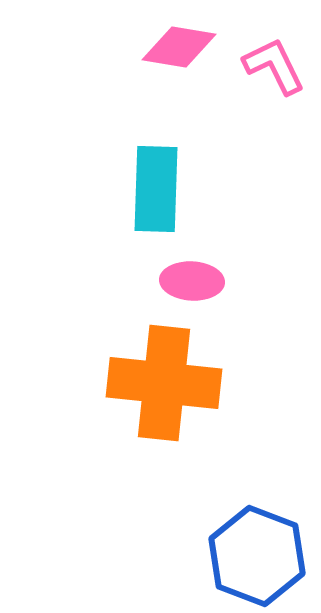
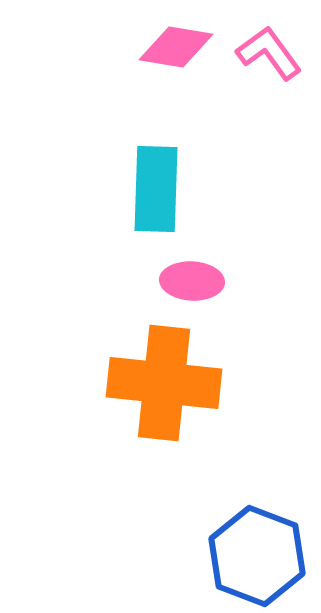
pink diamond: moved 3 px left
pink L-shape: moved 5 px left, 13 px up; rotated 10 degrees counterclockwise
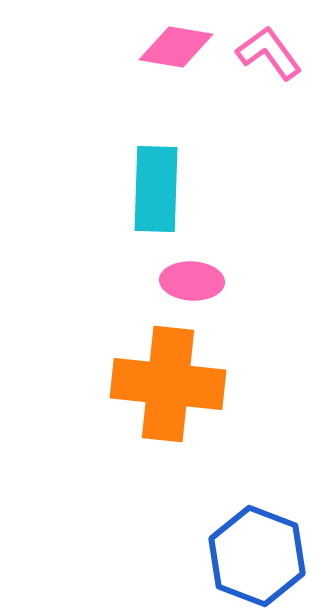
orange cross: moved 4 px right, 1 px down
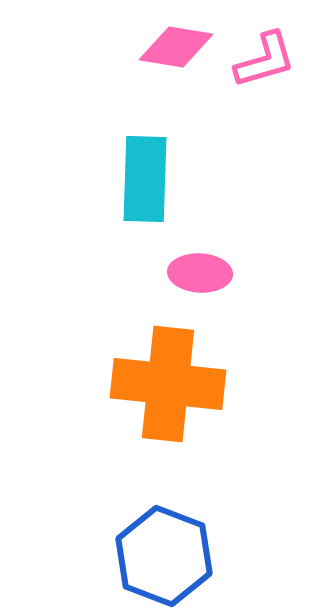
pink L-shape: moved 4 px left, 7 px down; rotated 110 degrees clockwise
cyan rectangle: moved 11 px left, 10 px up
pink ellipse: moved 8 px right, 8 px up
blue hexagon: moved 93 px left
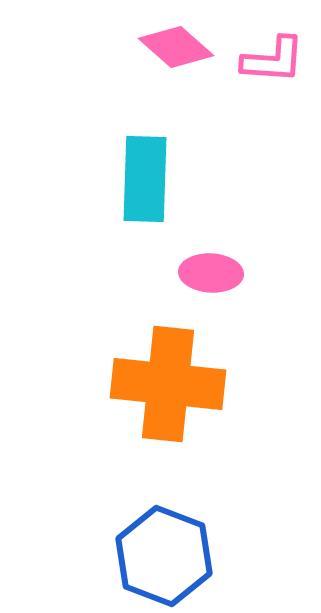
pink diamond: rotated 32 degrees clockwise
pink L-shape: moved 8 px right; rotated 20 degrees clockwise
pink ellipse: moved 11 px right
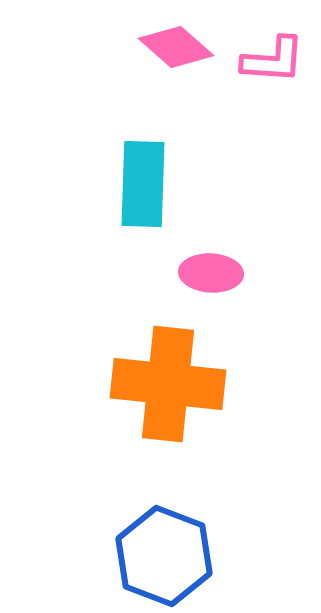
cyan rectangle: moved 2 px left, 5 px down
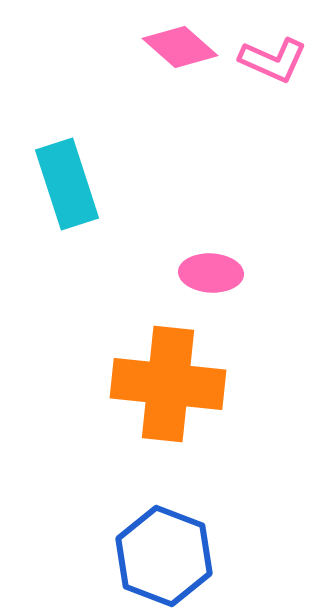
pink diamond: moved 4 px right
pink L-shape: rotated 20 degrees clockwise
cyan rectangle: moved 76 px left; rotated 20 degrees counterclockwise
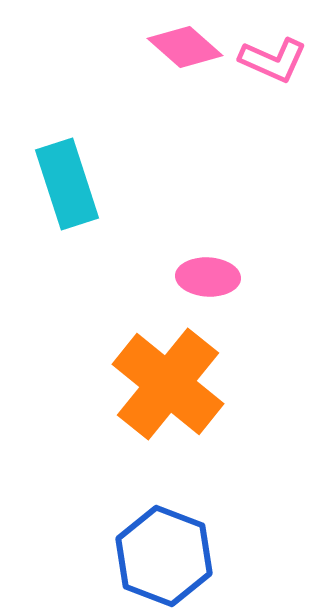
pink diamond: moved 5 px right
pink ellipse: moved 3 px left, 4 px down
orange cross: rotated 33 degrees clockwise
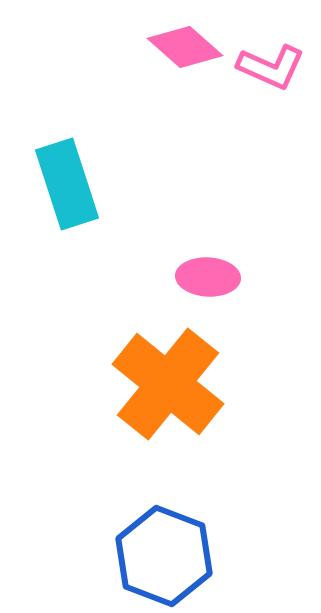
pink L-shape: moved 2 px left, 7 px down
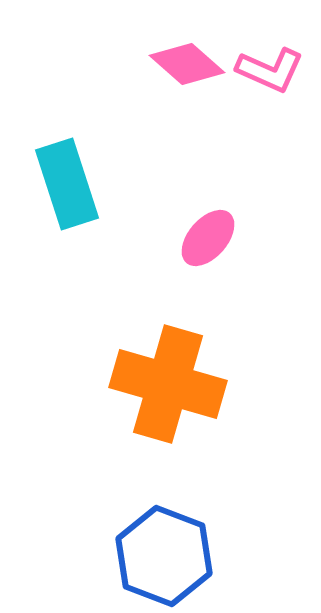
pink diamond: moved 2 px right, 17 px down
pink L-shape: moved 1 px left, 3 px down
pink ellipse: moved 39 px up; rotated 52 degrees counterclockwise
orange cross: rotated 23 degrees counterclockwise
